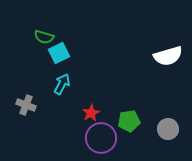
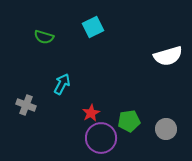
cyan square: moved 34 px right, 26 px up
gray circle: moved 2 px left
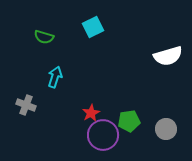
cyan arrow: moved 7 px left, 7 px up; rotated 10 degrees counterclockwise
purple circle: moved 2 px right, 3 px up
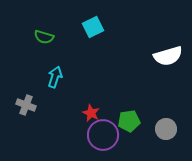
red star: rotated 18 degrees counterclockwise
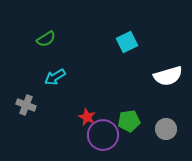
cyan square: moved 34 px right, 15 px down
green semicircle: moved 2 px right, 2 px down; rotated 48 degrees counterclockwise
white semicircle: moved 20 px down
cyan arrow: rotated 140 degrees counterclockwise
red star: moved 4 px left, 4 px down
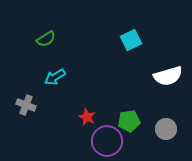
cyan square: moved 4 px right, 2 px up
purple circle: moved 4 px right, 6 px down
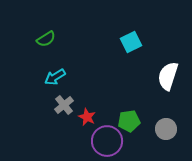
cyan square: moved 2 px down
white semicircle: rotated 124 degrees clockwise
gray cross: moved 38 px right; rotated 30 degrees clockwise
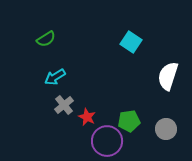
cyan square: rotated 30 degrees counterclockwise
